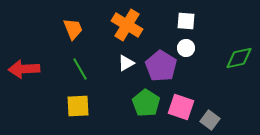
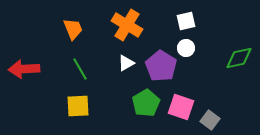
white square: rotated 18 degrees counterclockwise
green pentagon: rotated 8 degrees clockwise
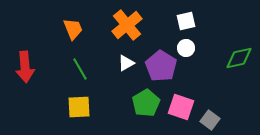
orange cross: rotated 20 degrees clockwise
red arrow: moved 1 px right, 2 px up; rotated 92 degrees counterclockwise
yellow square: moved 1 px right, 1 px down
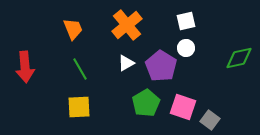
pink square: moved 2 px right
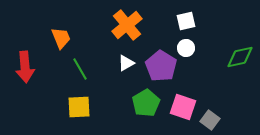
orange trapezoid: moved 12 px left, 9 px down
green diamond: moved 1 px right, 1 px up
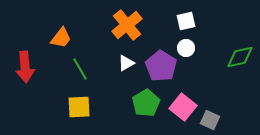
orange trapezoid: rotated 60 degrees clockwise
pink square: rotated 20 degrees clockwise
gray square: rotated 12 degrees counterclockwise
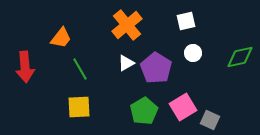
white circle: moved 7 px right, 5 px down
purple pentagon: moved 5 px left, 2 px down
green pentagon: moved 2 px left, 8 px down
pink square: rotated 20 degrees clockwise
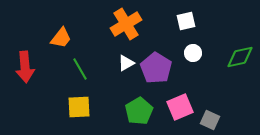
orange cross: moved 1 px left, 1 px up; rotated 8 degrees clockwise
pink square: moved 3 px left; rotated 8 degrees clockwise
green pentagon: moved 5 px left
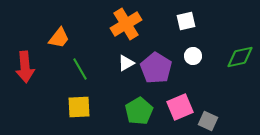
orange trapezoid: moved 2 px left
white circle: moved 3 px down
gray square: moved 2 px left, 1 px down
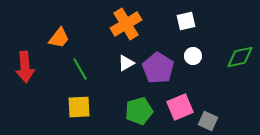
purple pentagon: moved 2 px right
green pentagon: rotated 16 degrees clockwise
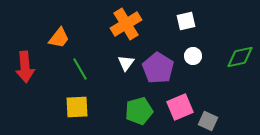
white triangle: rotated 24 degrees counterclockwise
yellow square: moved 2 px left
